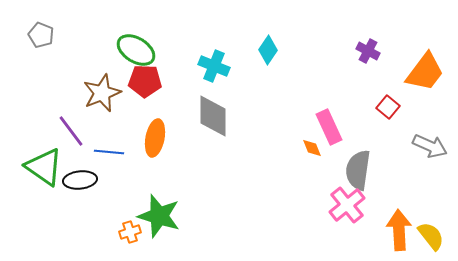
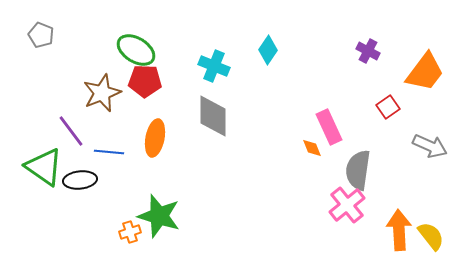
red square: rotated 15 degrees clockwise
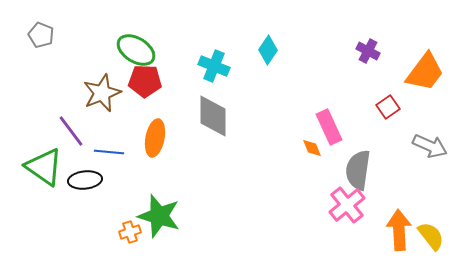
black ellipse: moved 5 px right
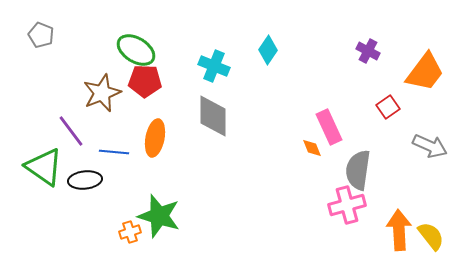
blue line: moved 5 px right
pink cross: rotated 24 degrees clockwise
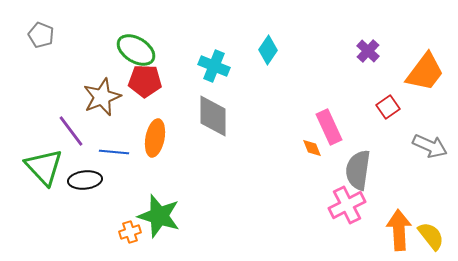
purple cross: rotated 15 degrees clockwise
brown star: moved 4 px down
green triangle: rotated 12 degrees clockwise
pink cross: rotated 12 degrees counterclockwise
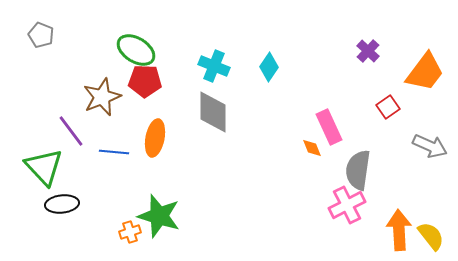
cyan diamond: moved 1 px right, 17 px down
gray diamond: moved 4 px up
black ellipse: moved 23 px left, 24 px down
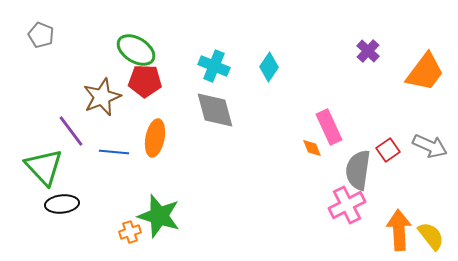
red square: moved 43 px down
gray diamond: moved 2 px right, 2 px up; rotated 15 degrees counterclockwise
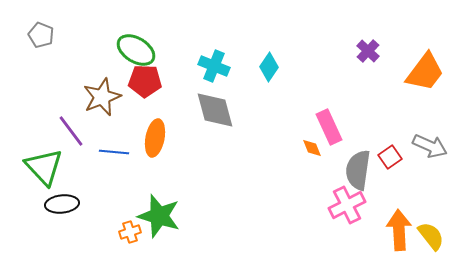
red square: moved 2 px right, 7 px down
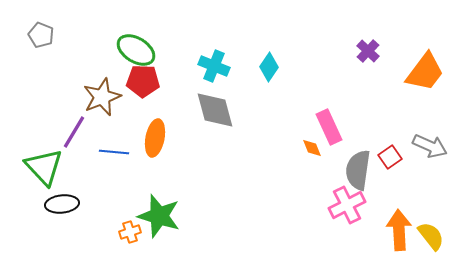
red pentagon: moved 2 px left
purple line: moved 3 px right, 1 px down; rotated 68 degrees clockwise
